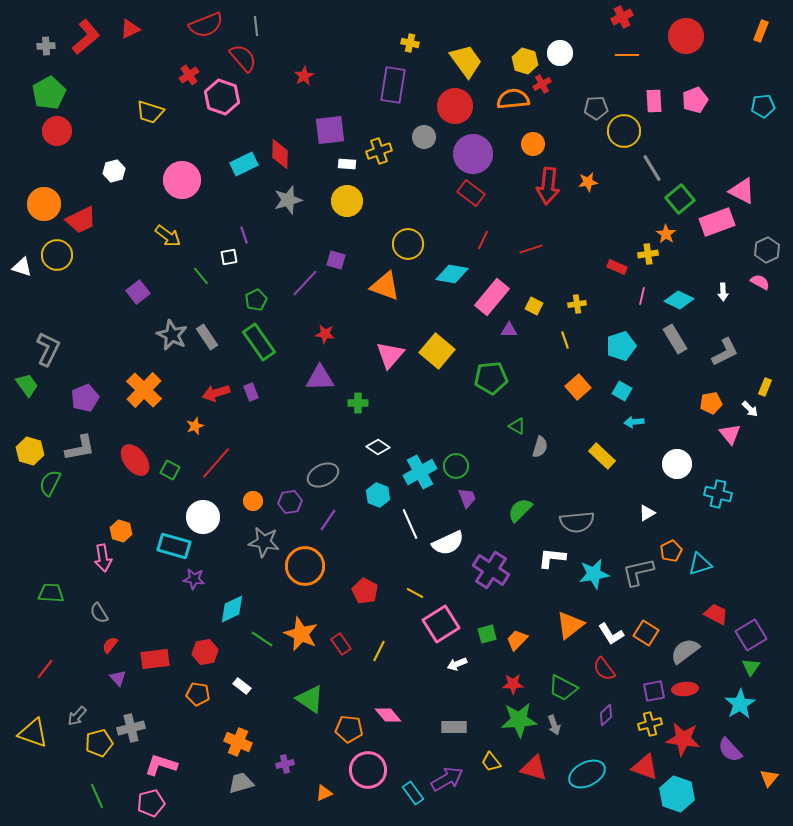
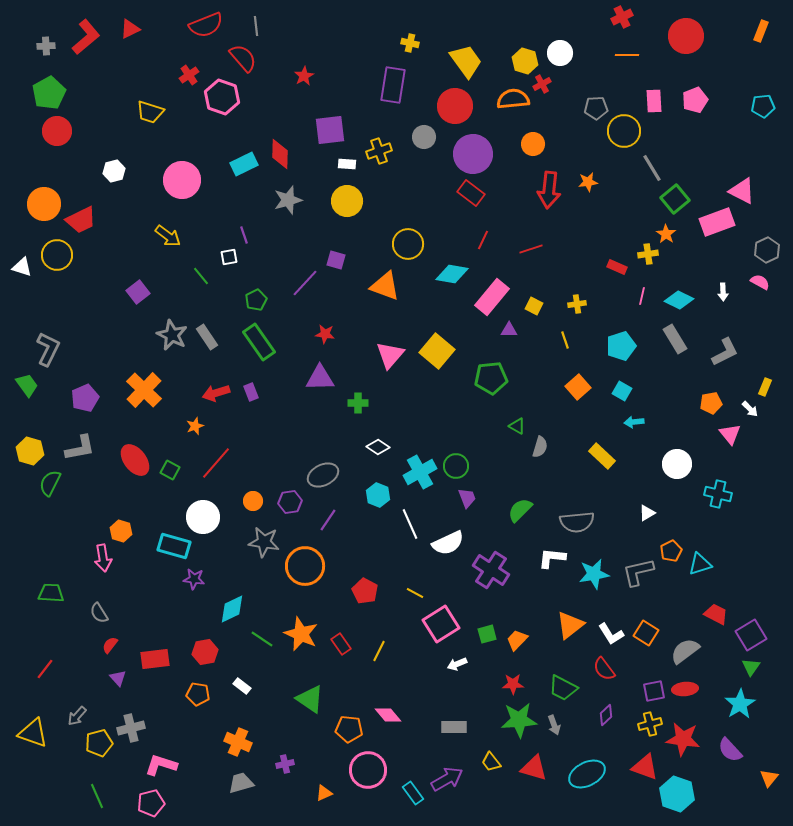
red arrow at (548, 186): moved 1 px right, 4 px down
green square at (680, 199): moved 5 px left
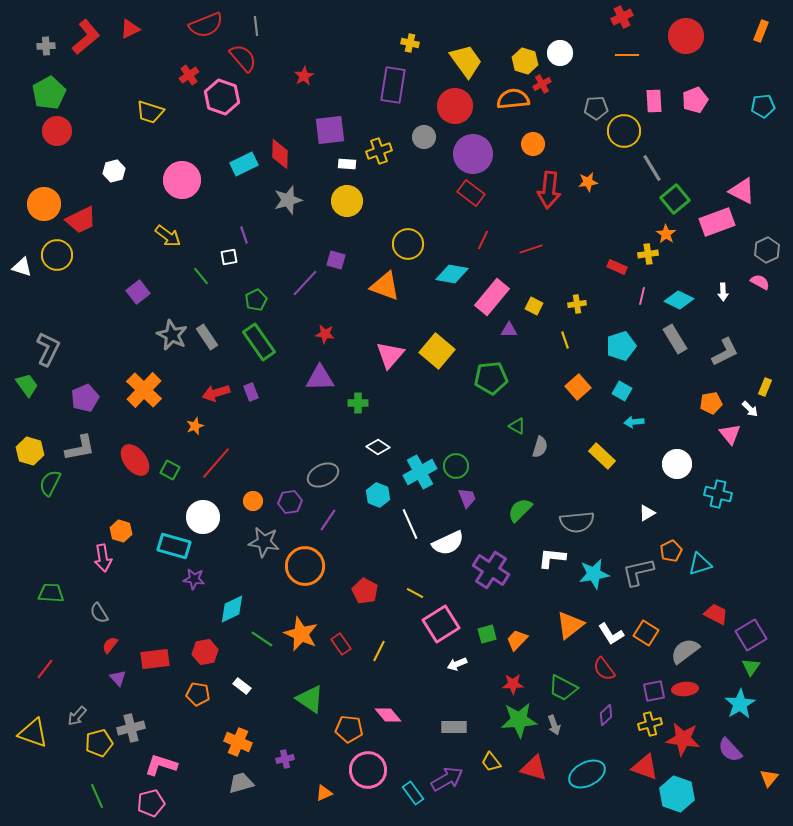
purple cross at (285, 764): moved 5 px up
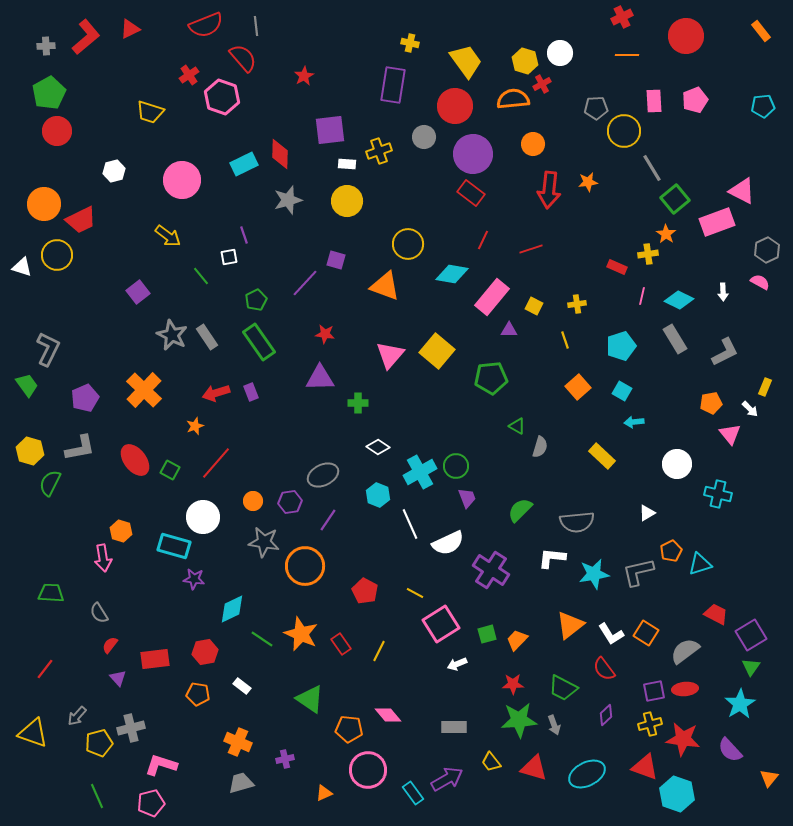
orange rectangle at (761, 31): rotated 60 degrees counterclockwise
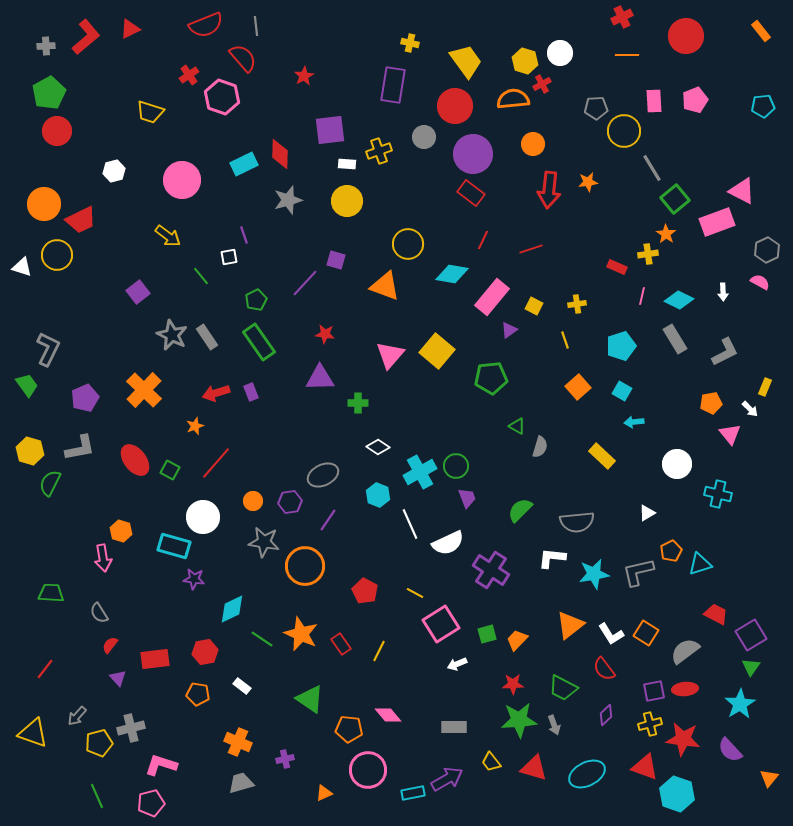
purple triangle at (509, 330): rotated 36 degrees counterclockwise
cyan rectangle at (413, 793): rotated 65 degrees counterclockwise
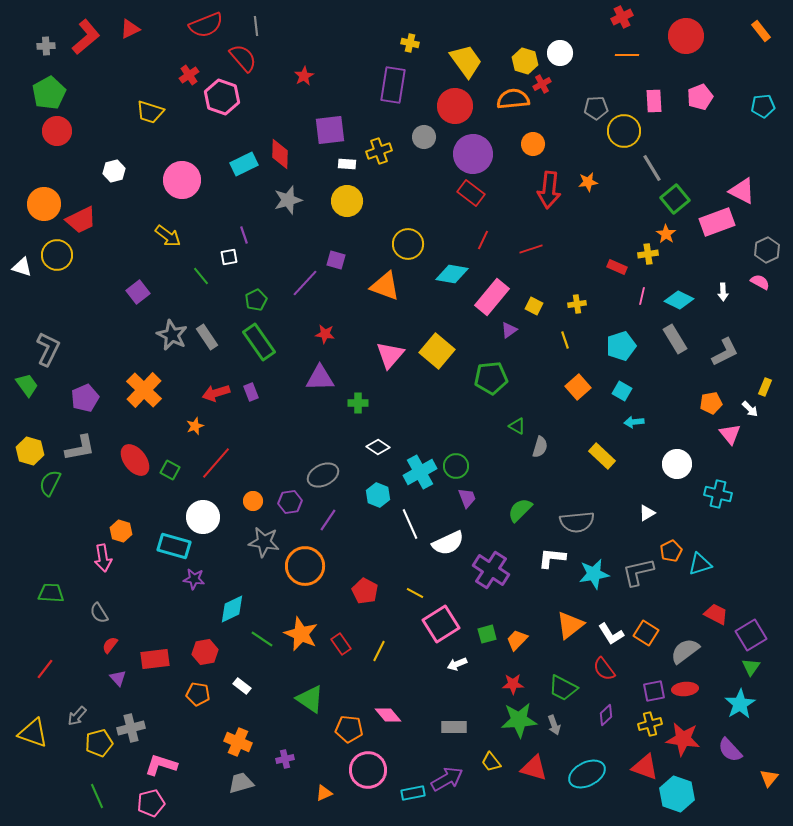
pink pentagon at (695, 100): moved 5 px right, 3 px up
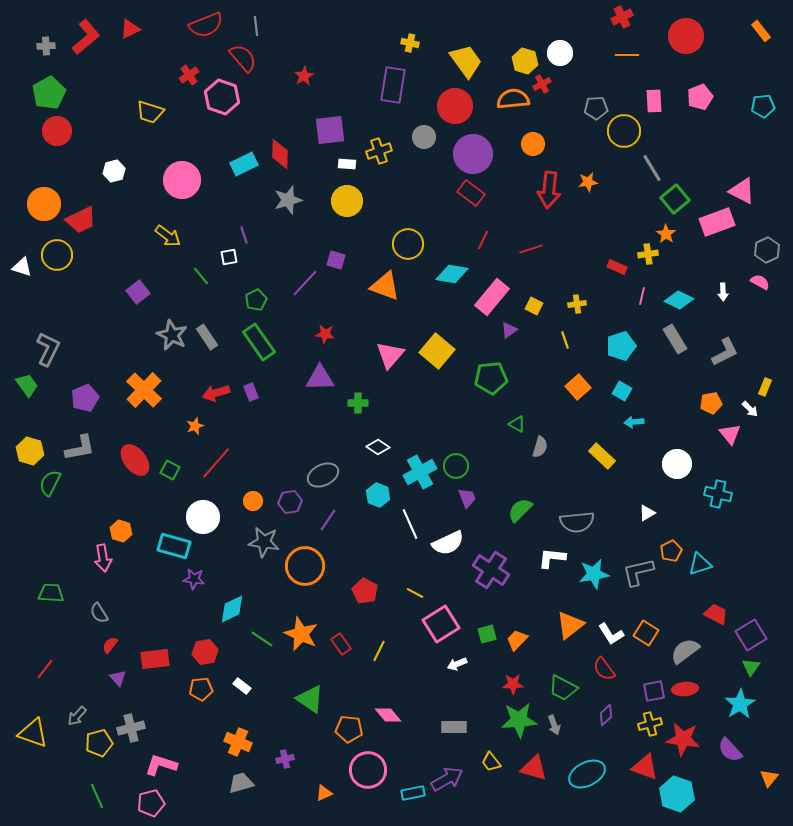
green triangle at (517, 426): moved 2 px up
orange pentagon at (198, 694): moved 3 px right, 5 px up; rotated 15 degrees counterclockwise
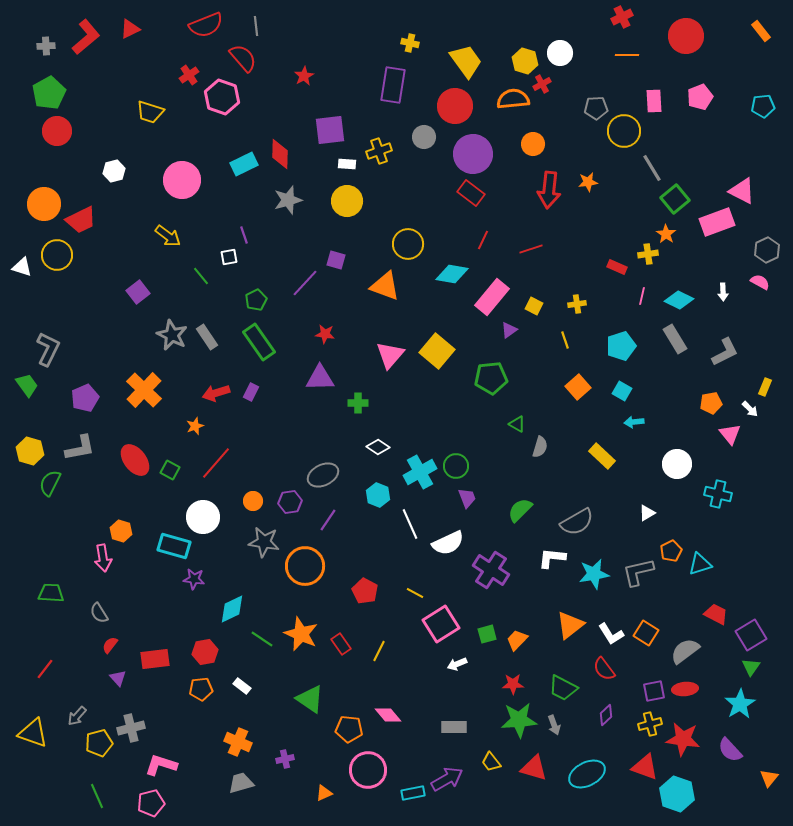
purple rectangle at (251, 392): rotated 48 degrees clockwise
gray semicircle at (577, 522): rotated 24 degrees counterclockwise
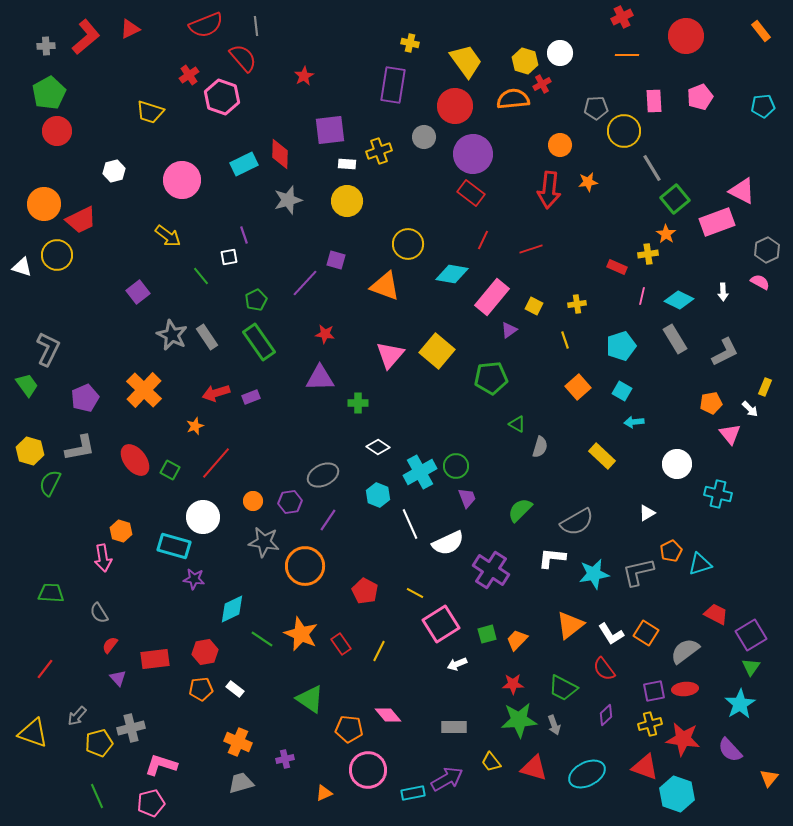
orange circle at (533, 144): moved 27 px right, 1 px down
purple rectangle at (251, 392): moved 5 px down; rotated 42 degrees clockwise
white rectangle at (242, 686): moved 7 px left, 3 px down
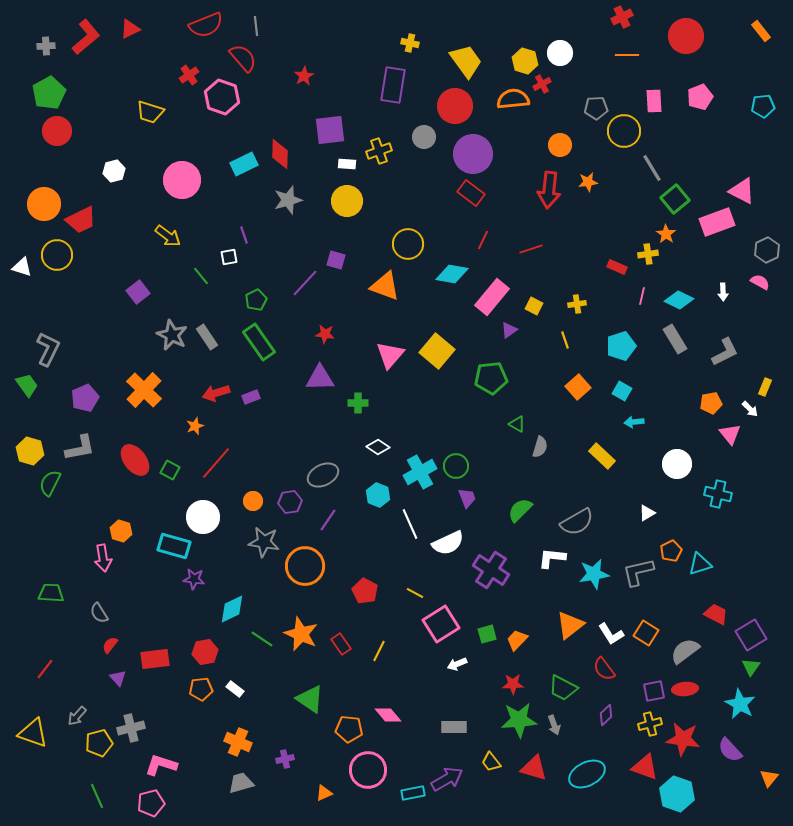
cyan star at (740, 704): rotated 12 degrees counterclockwise
